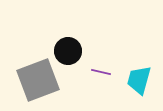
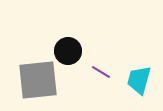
purple line: rotated 18 degrees clockwise
gray square: rotated 15 degrees clockwise
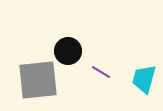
cyan trapezoid: moved 5 px right, 1 px up
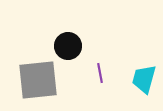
black circle: moved 5 px up
purple line: moved 1 px left, 1 px down; rotated 48 degrees clockwise
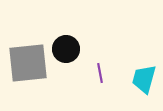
black circle: moved 2 px left, 3 px down
gray square: moved 10 px left, 17 px up
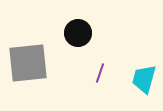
black circle: moved 12 px right, 16 px up
purple line: rotated 30 degrees clockwise
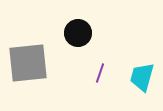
cyan trapezoid: moved 2 px left, 2 px up
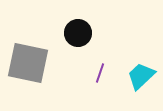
gray square: rotated 18 degrees clockwise
cyan trapezoid: moved 1 px left, 1 px up; rotated 32 degrees clockwise
